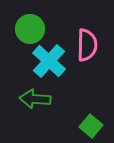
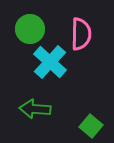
pink semicircle: moved 6 px left, 11 px up
cyan cross: moved 1 px right, 1 px down
green arrow: moved 10 px down
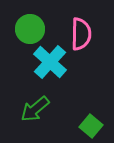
green arrow: rotated 44 degrees counterclockwise
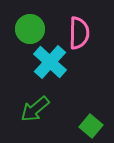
pink semicircle: moved 2 px left, 1 px up
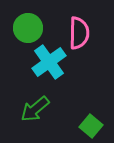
green circle: moved 2 px left, 1 px up
cyan cross: moved 1 px left; rotated 12 degrees clockwise
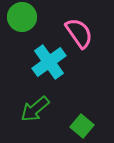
green circle: moved 6 px left, 11 px up
pink semicircle: rotated 36 degrees counterclockwise
green square: moved 9 px left
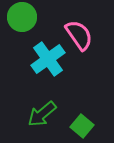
pink semicircle: moved 2 px down
cyan cross: moved 1 px left, 3 px up
green arrow: moved 7 px right, 5 px down
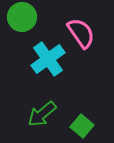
pink semicircle: moved 2 px right, 2 px up
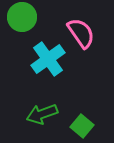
green arrow: rotated 20 degrees clockwise
